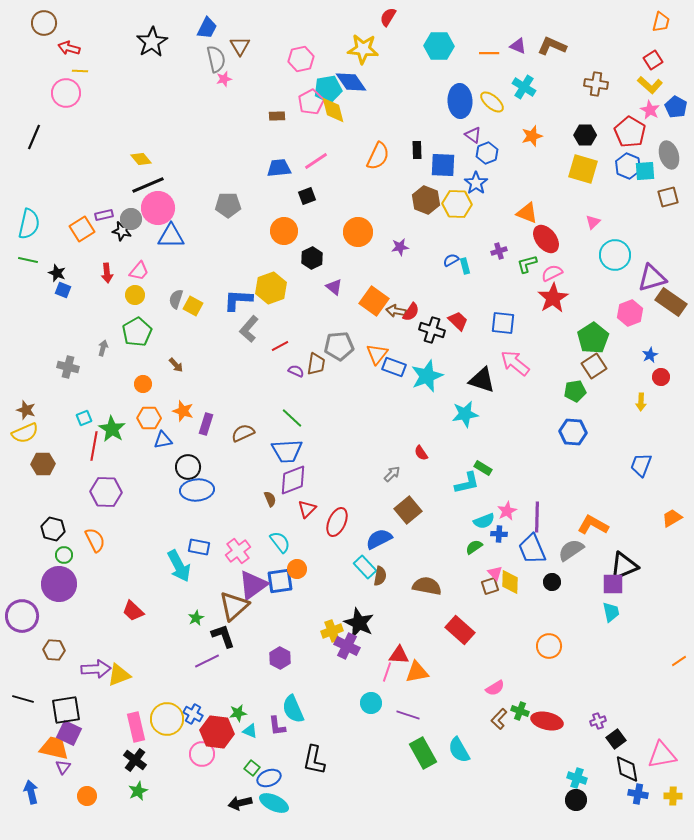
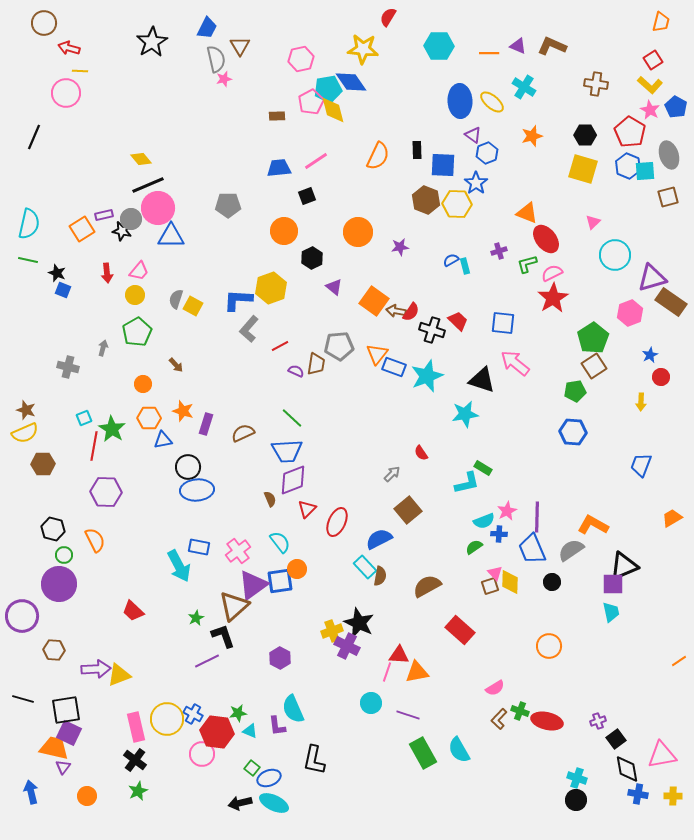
brown semicircle at (427, 586): rotated 40 degrees counterclockwise
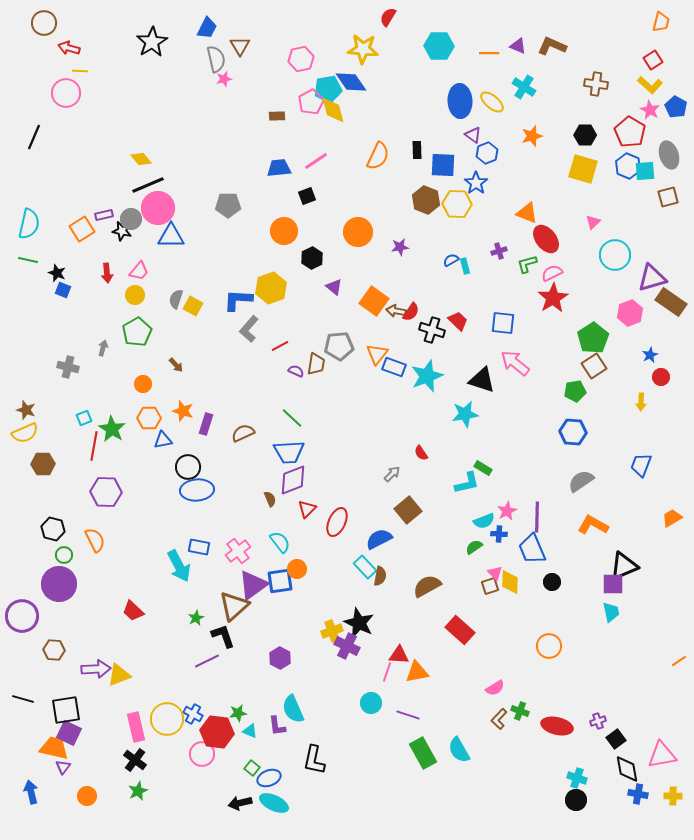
blue trapezoid at (287, 451): moved 2 px right, 1 px down
gray semicircle at (571, 550): moved 10 px right, 69 px up
red ellipse at (547, 721): moved 10 px right, 5 px down
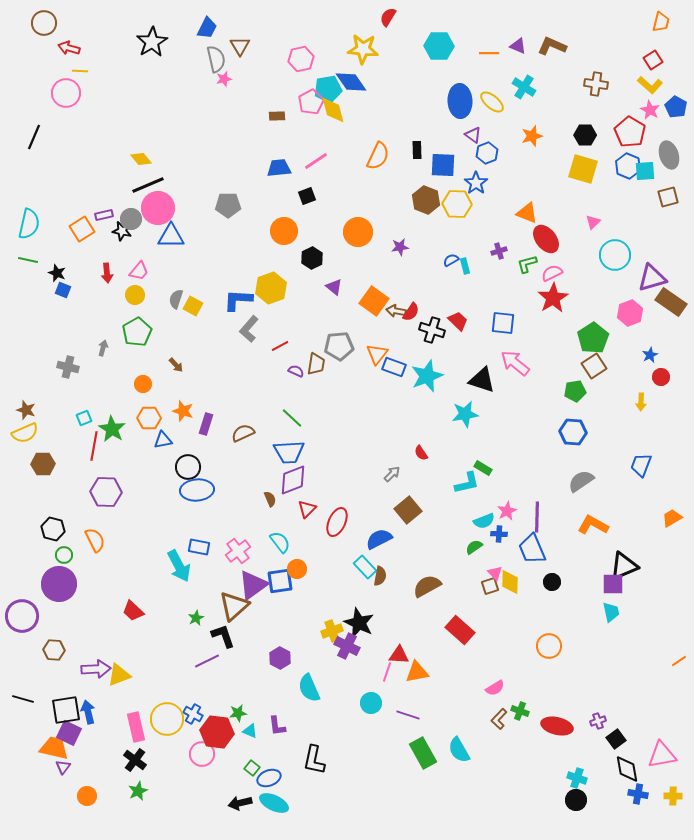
cyan semicircle at (293, 709): moved 16 px right, 21 px up
blue arrow at (31, 792): moved 57 px right, 80 px up
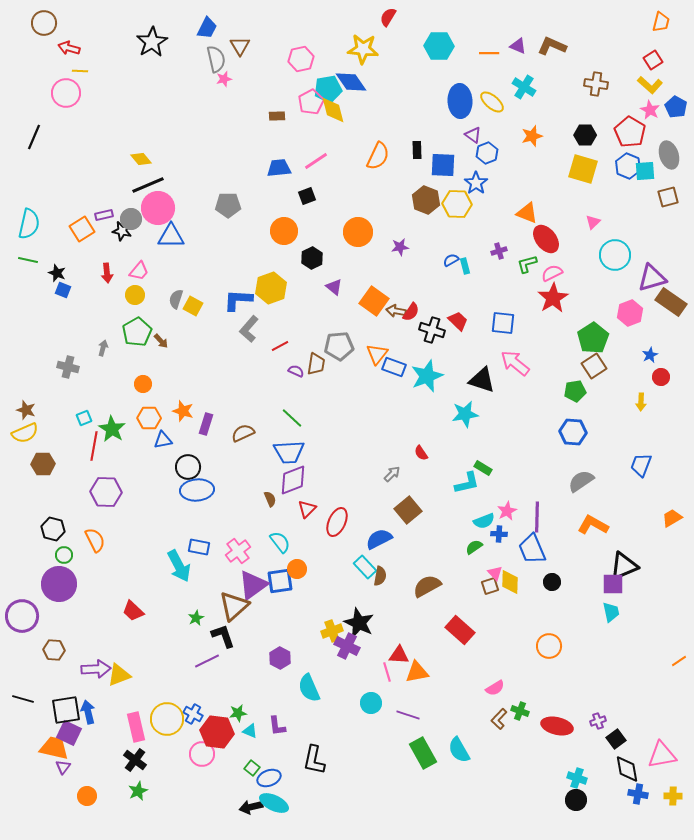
brown arrow at (176, 365): moved 15 px left, 24 px up
pink line at (387, 672): rotated 36 degrees counterclockwise
black arrow at (240, 803): moved 11 px right, 4 px down
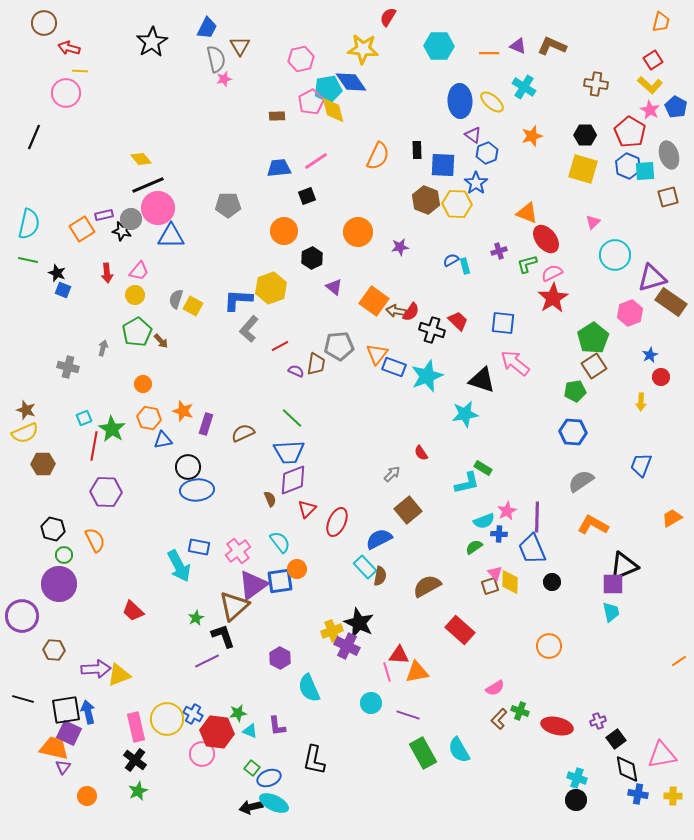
orange hexagon at (149, 418): rotated 10 degrees clockwise
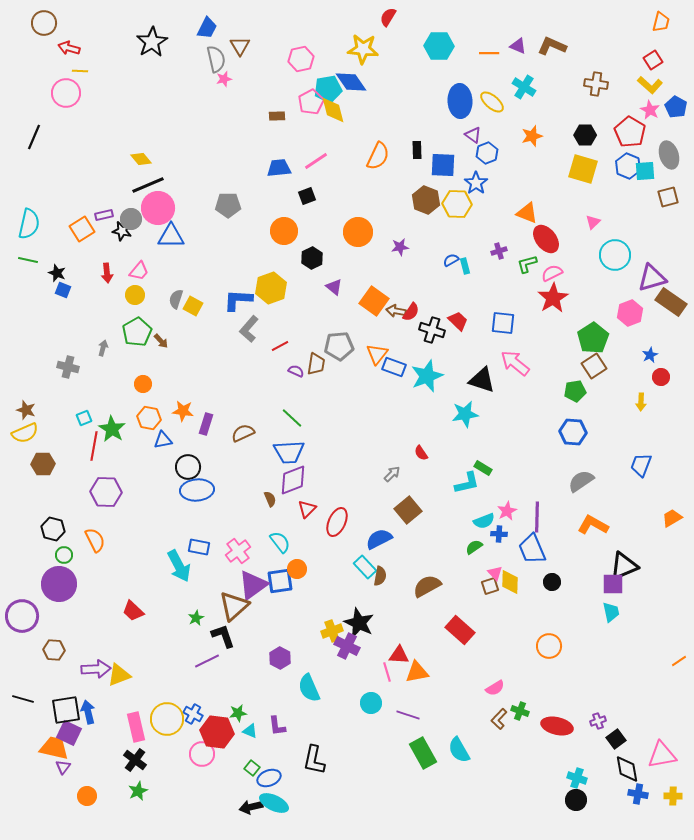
orange star at (183, 411): rotated 10 degrees counterclockwise
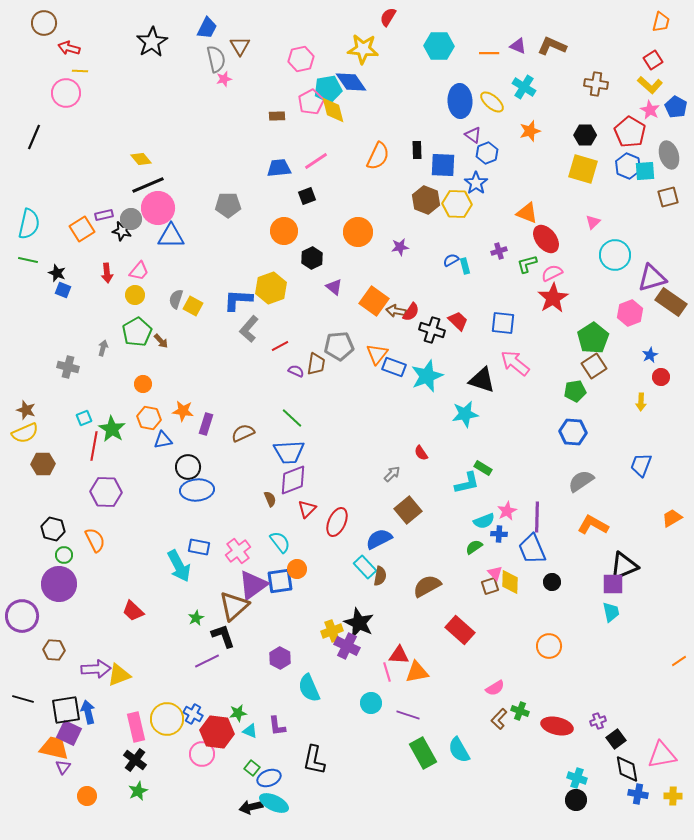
orange star at (532, 136): moved 2 px left, 5 px up
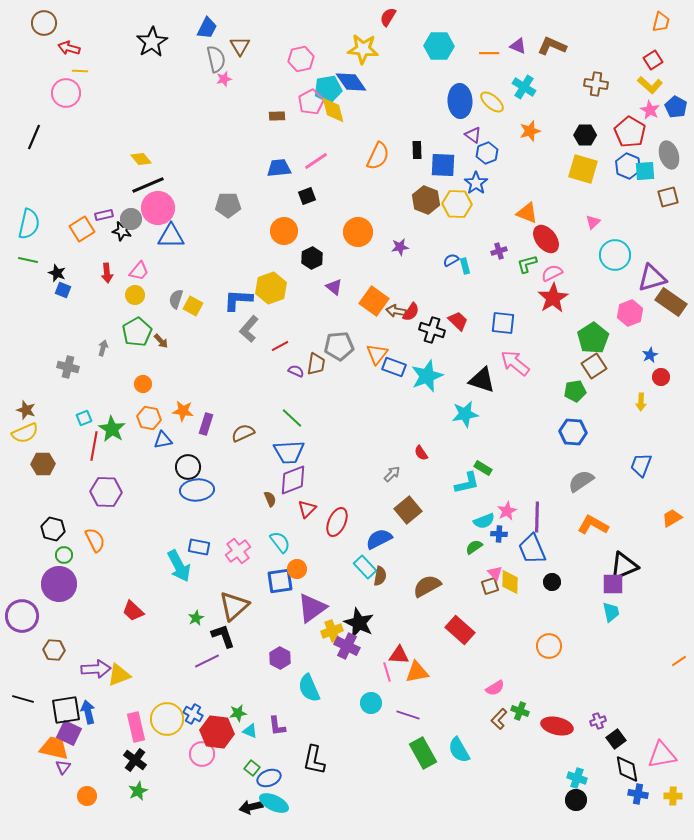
purple triangle at (253, 585): moved 59 px right, 23 px down
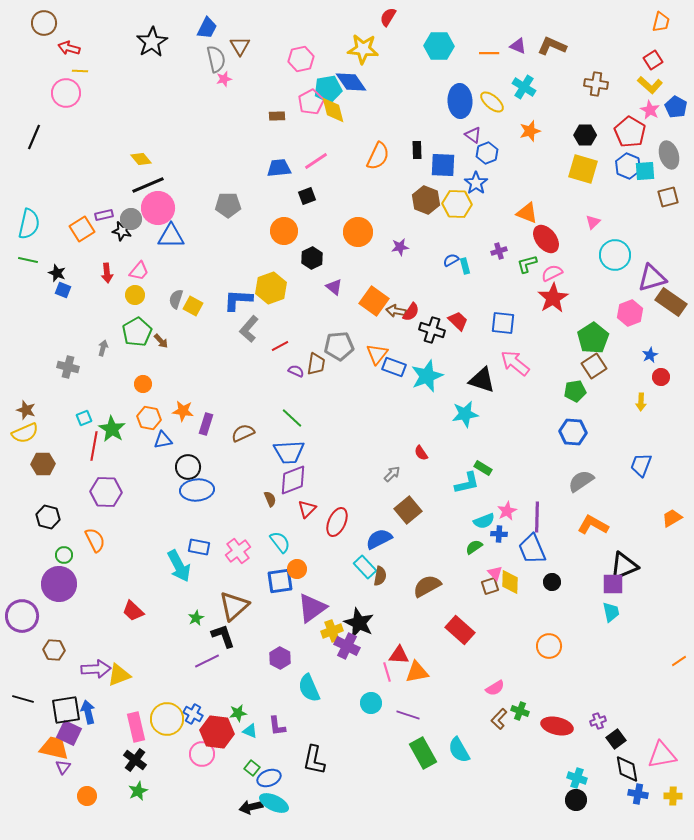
black hexagon at (53, 529): moved 5 px left, 12 px up
